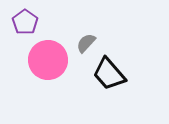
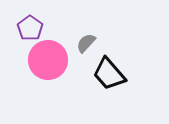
purple pentagon: moved 5 px right, 6 px down
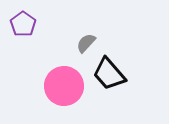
purple pentagon: moved 7 px left, 4 px up
pink circle: moved 16 px right, 26 px down
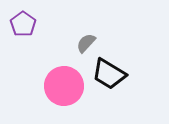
black trapezoid: rotated 18 degrees counterclockwise
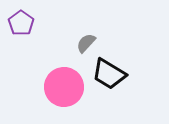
purple pentagon: moved 2 px left, 1 px up
pink circle: moved 1 px down
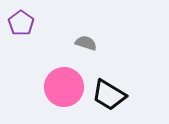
gray semicircle: rotated 65 degrees clockwise
black trapezoid: moved 21 px down
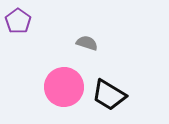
purple pentagon: moved 3 px left, 2 px up
gray semicircle: moved 1 px right
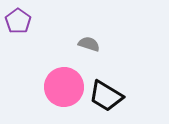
gray semicircle: moved 2 px right, 1 px down
black trapezoid: moved 3 px left, 1 px down
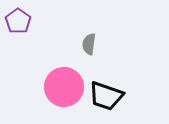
gray semicircle: rotated 100 degrees counterclockwise
black trapezoid: rotated 12 degrees counterclockwise
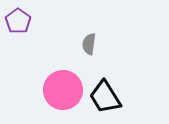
pink circle: moved 1 px left, 3 px down
black trapezoid: moved 1 px left, 1 px down; rotated 39 degrees clockwise
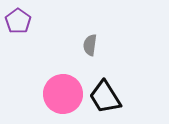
gray semicircle: moved 1 px right, 1 px down
pink circle: moved 4 px down
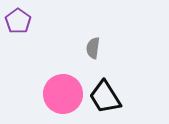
gray semicircle: moved 3 px right, 3 px down
